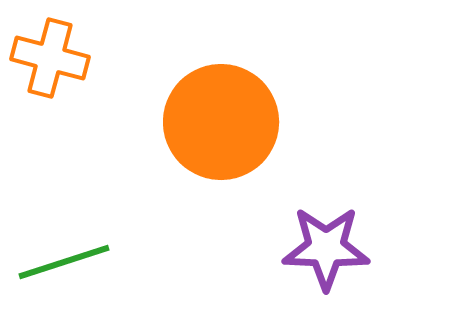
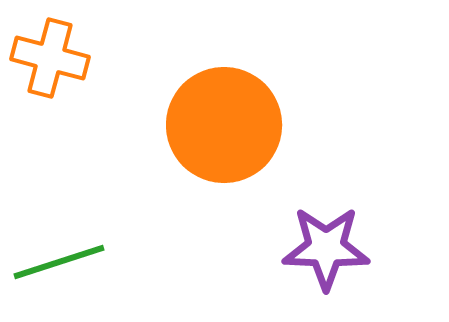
orange circle: moved 3 px right, 3 px down
green line: moved 5 px left
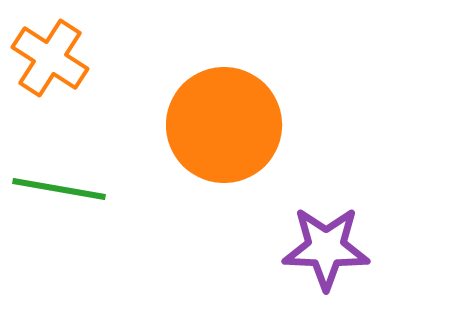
orange cross: rotated 18 degrees clockwise
green line: moved 73 px up; rotated 28 degrees clockwise
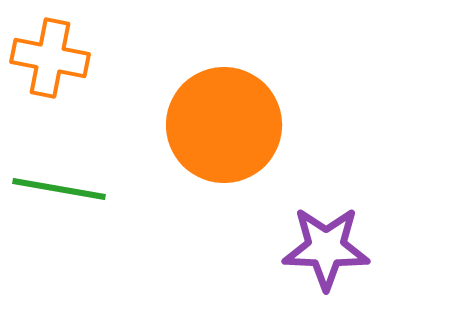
orange cross: rotated 22 degrees counterclockwise
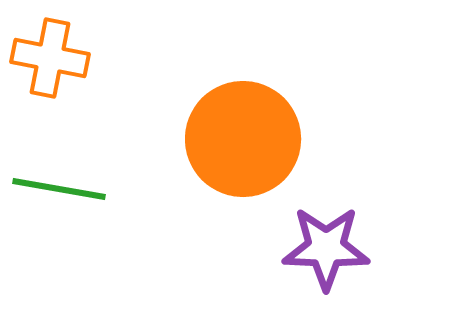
orange circle: moved 19 px right, 14 px down
